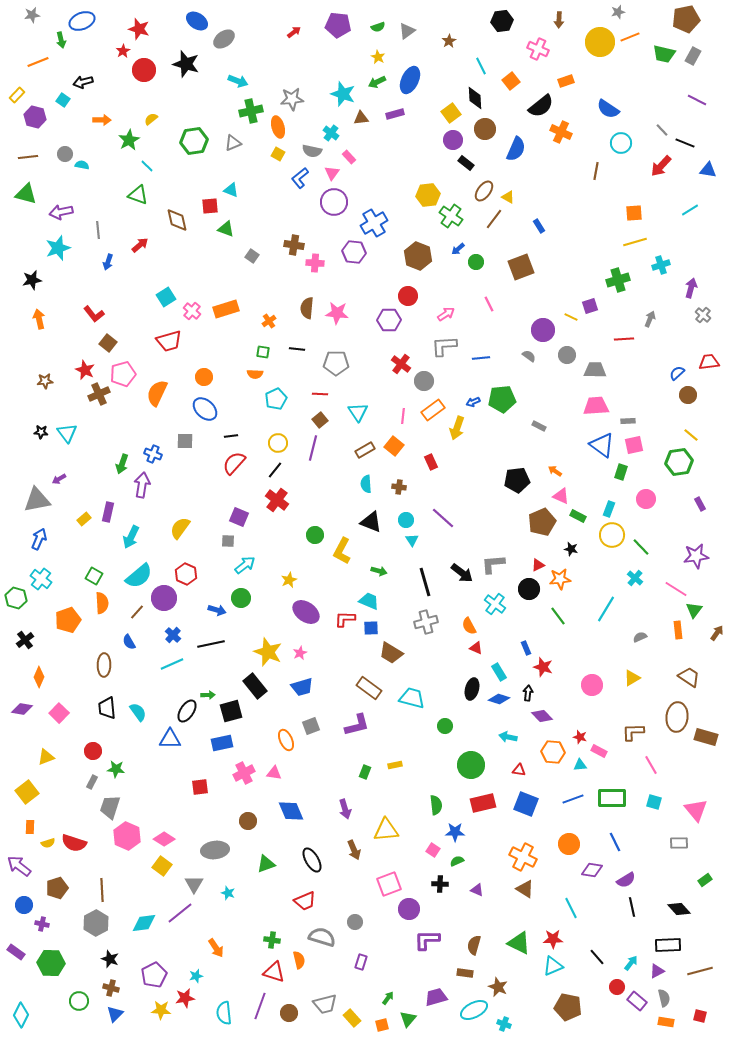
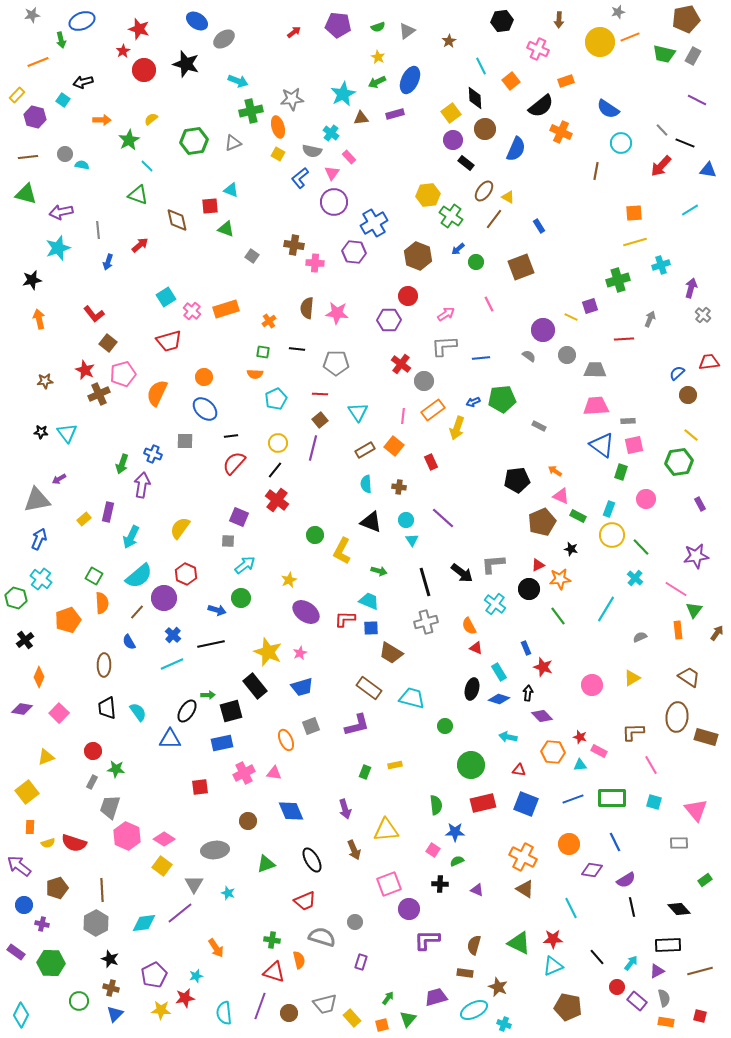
cyan star at (343, 94): rotated 25 degrees clockwise
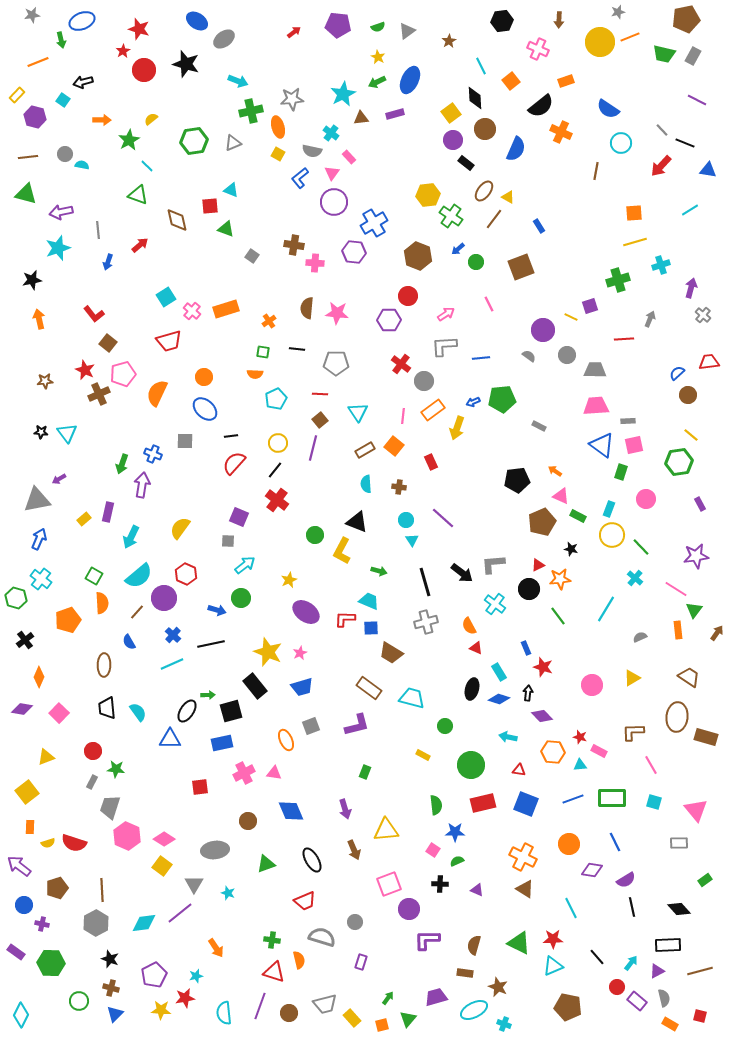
black triangle at (371, 522): moved 14 px left
yellow rectangle at (395, 765): moved 28 px right, 10 px up; rotated 40 degrees clockwise
orange rectangle at (666, 1022): moved 4 px right, 2 px down; rotated 21 degrees clockwise
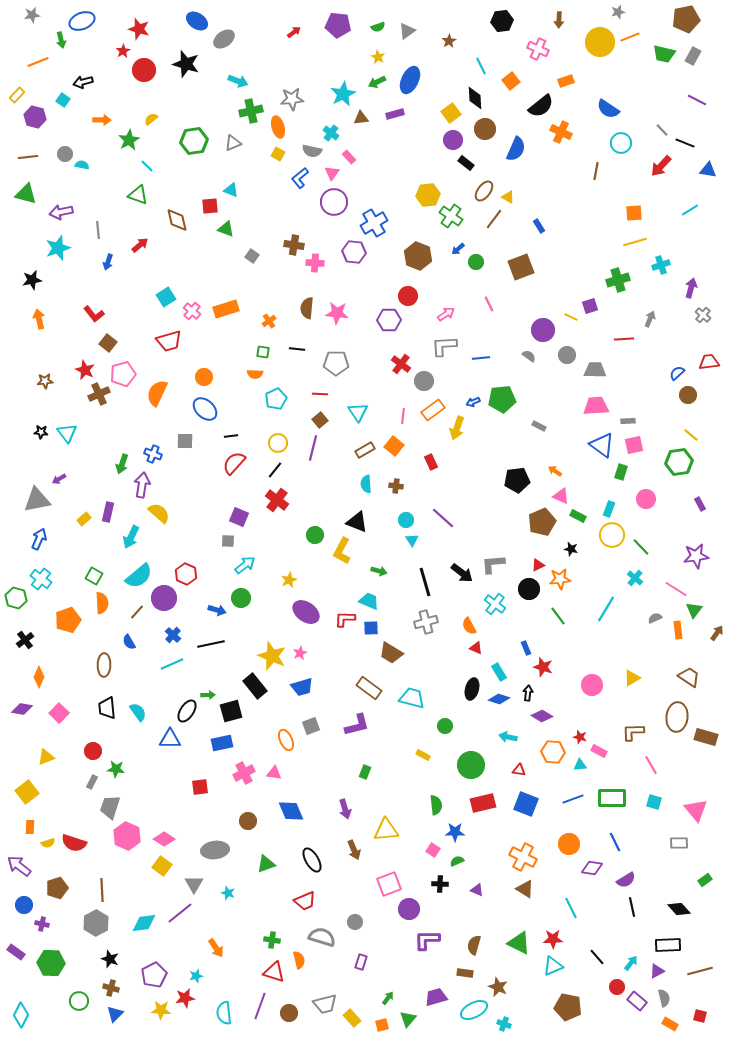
brown cross at (399, 487): moved 3 px left, 1 px up
yellow semicircle at (180, 528): moved 21 px left, 15 px up; rotated 95 degrees clockwise
gray semicircle at (640, 637): moved 15 px right, 19 px up
yellow star at (268, 652): moved 4 px right, 4 px down
purple diamond at (542, 716): rotated 15 degrees counterclockwise
purple diamond at (592, 870): moved 2 px up
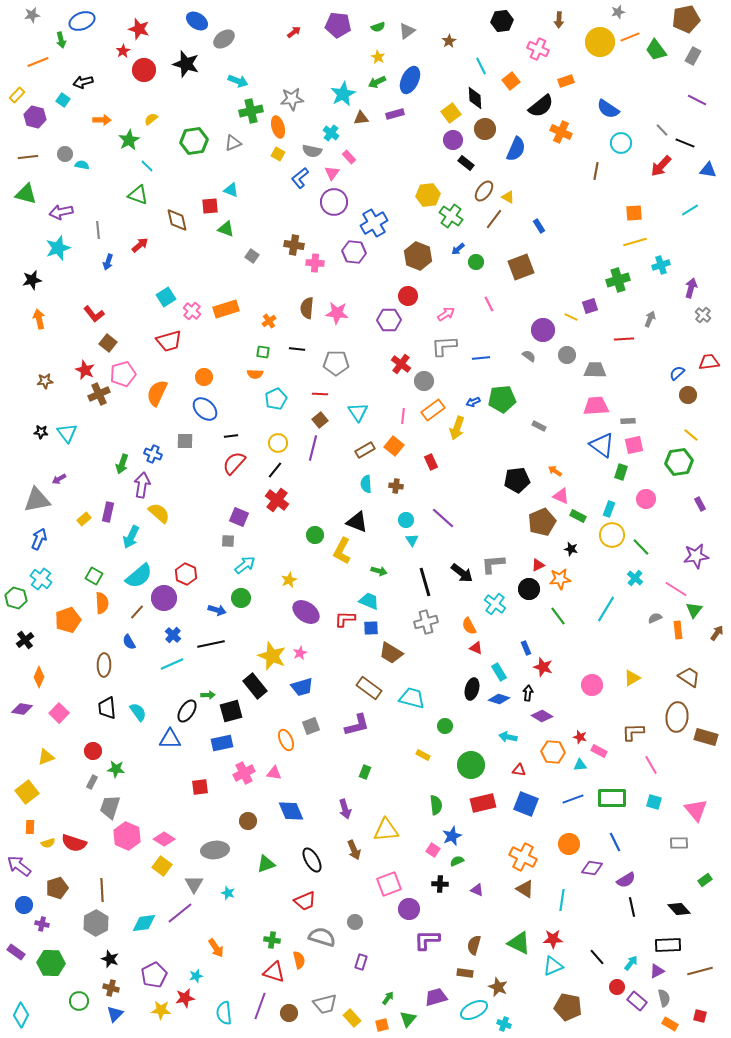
green trapezoid at (664, 54): moved 8 px left, 4 px up; rotated 40 degrees clockwise
blue star at (455, 832): moved 3 px left, 4 px down; rotated 24 degrees counterclockwise
cyan line at (571, 908): moved 9 px left, 8 px up; rotated 35 degrees clockwise
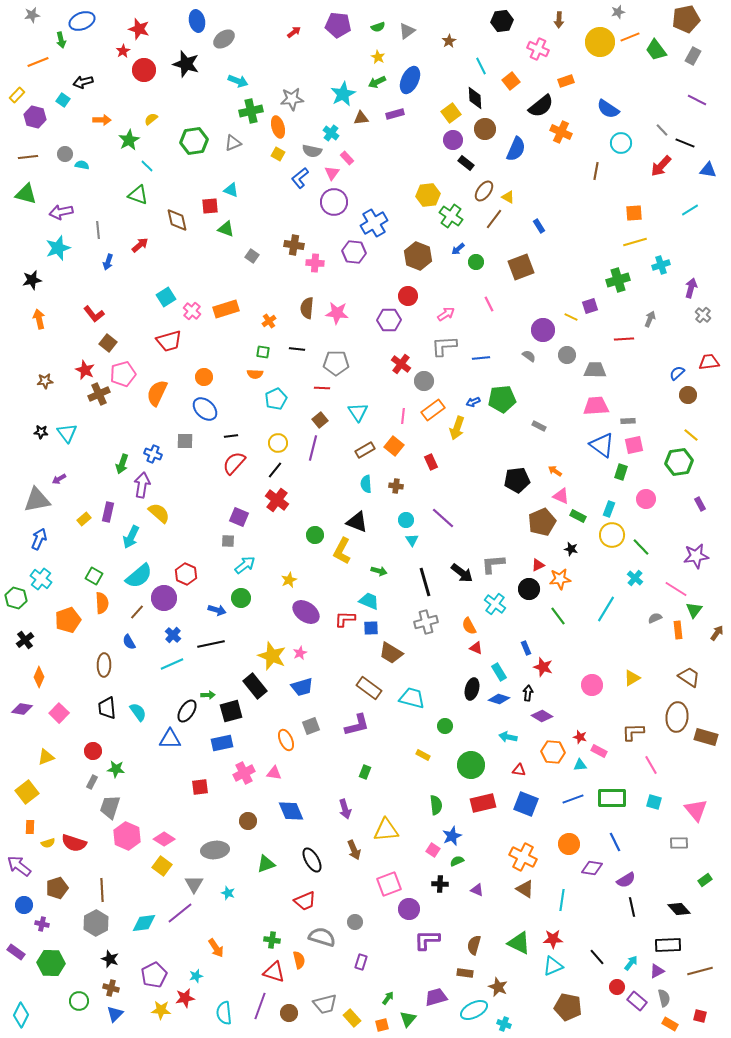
blue ellipse at (197, 21): rotated 45 degrees clockwise
pink rectangle at (349, 157): moved 2 px left, 1 px down
red line at (320, 394): moved 2 px right, 6 px up
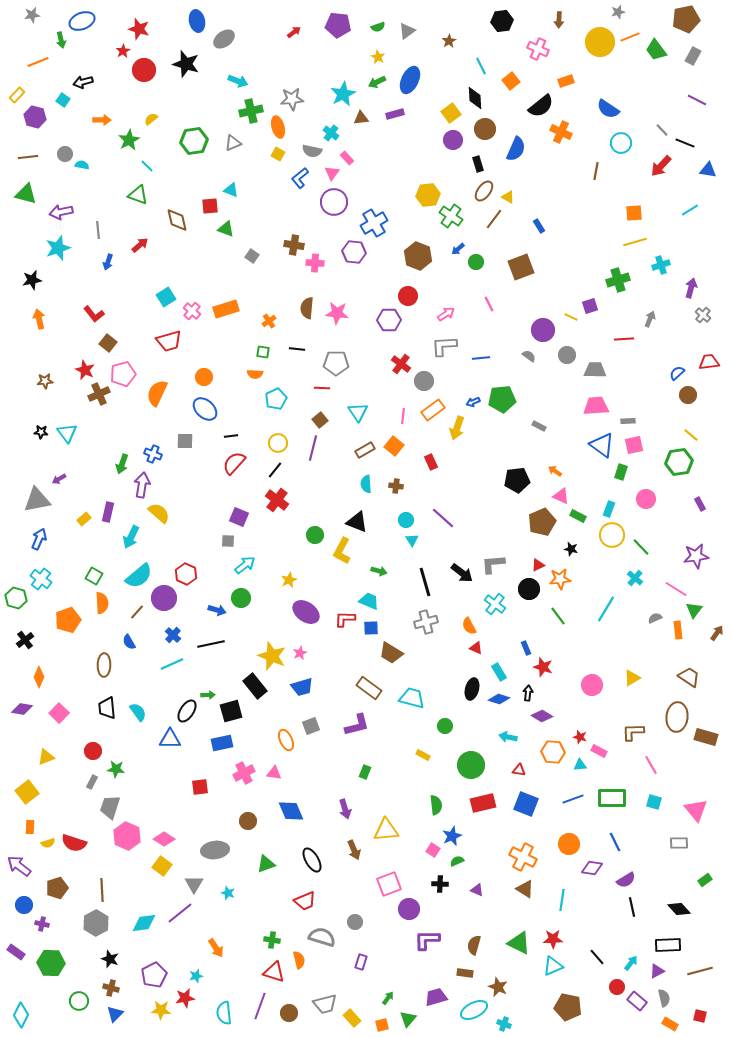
black rectangle at (466, 163): moved 12 px right, 1 px down; rotated 35 degrees clockwise
